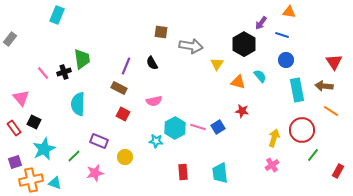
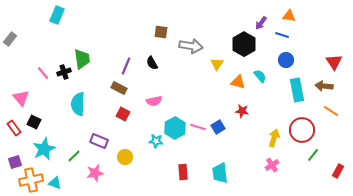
orange triangle at (289, 12): moved 4 px down
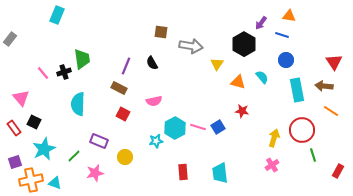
cyan semicircle at (260, 76): moved 2 px right, 1 px down
cyan star at (156, 141): rotated 16 degrees counterclockwise
green line at (313, 155): rotated 56 degrees counterclockwise
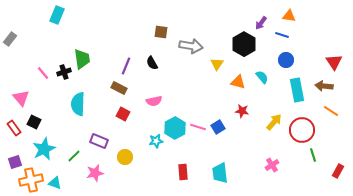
yellow arrow at (274, 138): moved 16 px up; rotated 24 degrees clockwise
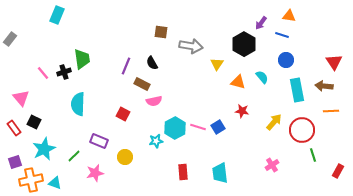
brown rectangle at (119, 88): moved 23 px right, 4 px up
orange line at (331, 111): rotated 35 degrees counterclockwise
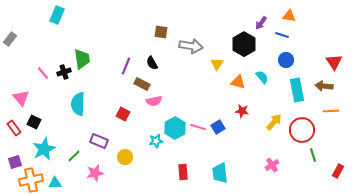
cyan triangle at (55, 183): rotated 24 degrees counterclockwise
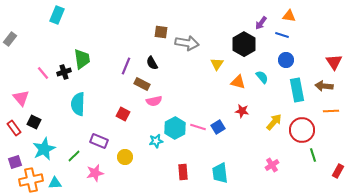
gray arrow at (191, 46): moved 4 px left, 3 px up
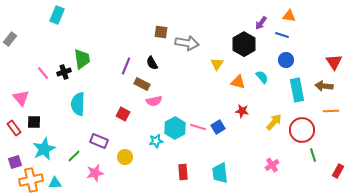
black square at (34, 122): rotated 24 degrees counterclockwise
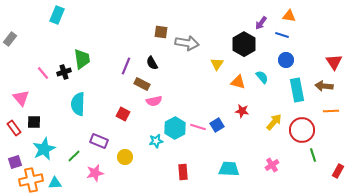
blue square at (218, 127): moved 1 px left, 2 px up
cyan trapezoid at (220, 173): moved 9 px right, 4 px up; rotated 100 degrees clockwise
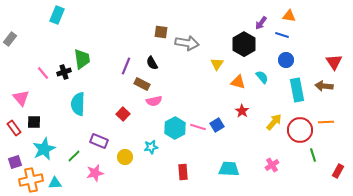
red star at (242, 111): rotated 24 degrees clockwise
orange line at (331, 111): moved 5 px left, 11 px down
red square at (123, 114): rotated 16 degrees clockwise
red circle at (302, 130): moved 2 px left
cyan star at (156, 141): moved 5 px left, 6 px down
